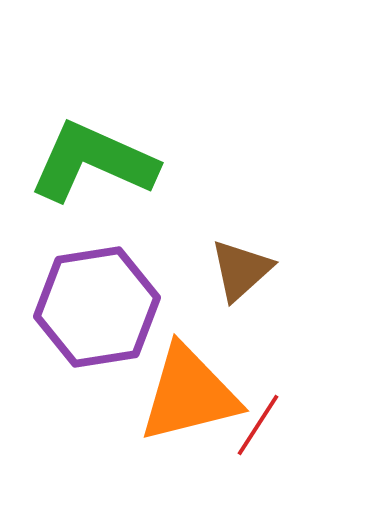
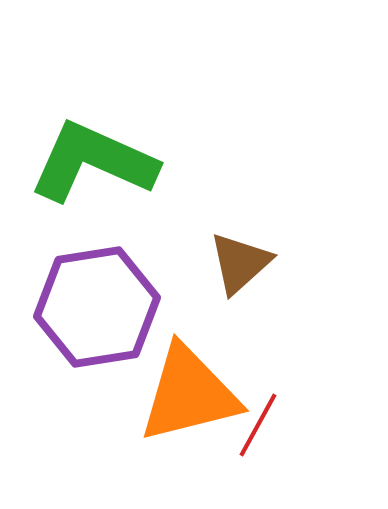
brown triangle: moved 1 px left, 7 px up
red line: rotated 4 degrees counterclockwise
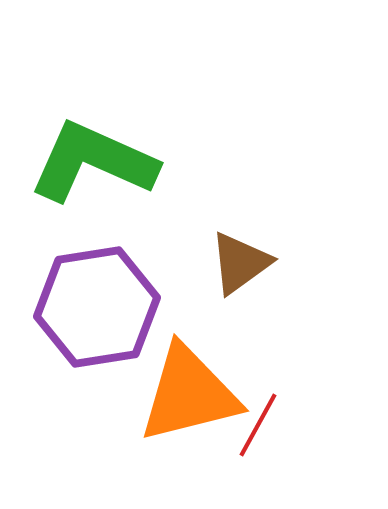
brown triangle: rotated 6 degrees clockwise
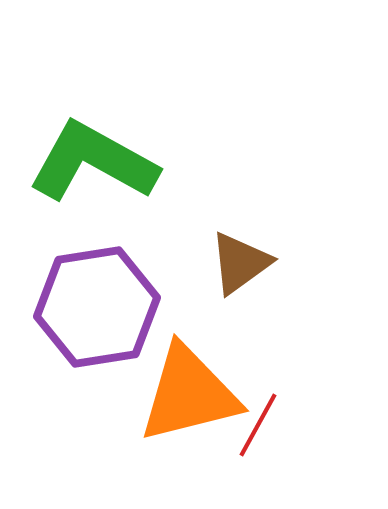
green L-shape: rotated 5 degrees clockwise
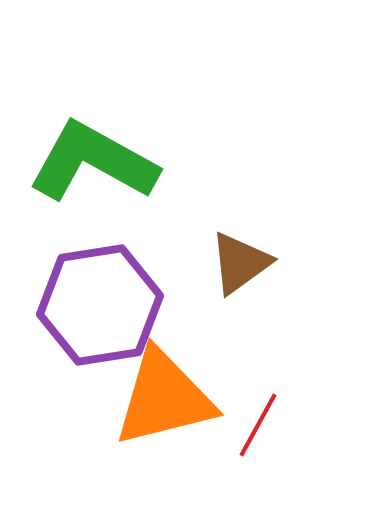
purple hexagon: moved 3 px right, 2 px up
orange triangle: moved 25 px left, 4 px down
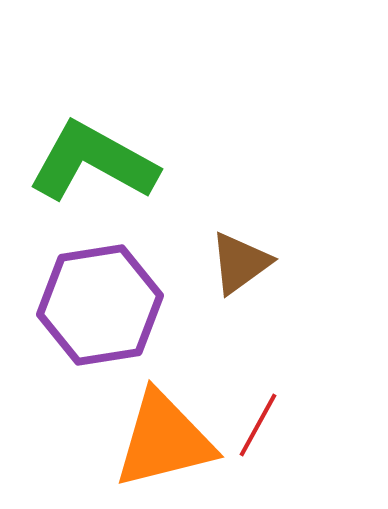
orange triangle: moved 42 px down
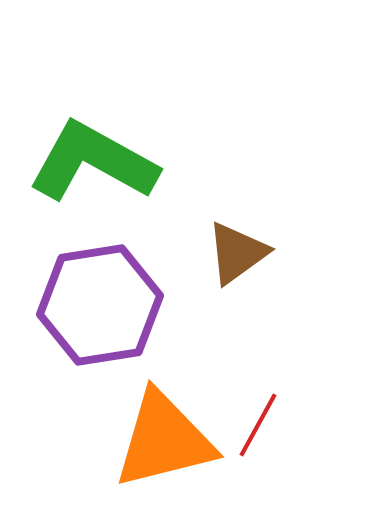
brown triangle: moved 3 px left, 10 px up
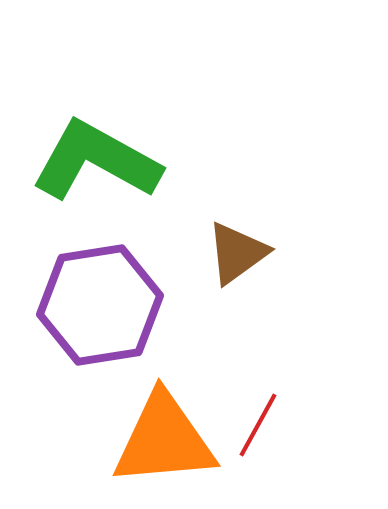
green L-shape: moved 3 px right, 1 px up
orange triangle: rotated 9 degrees clockwise
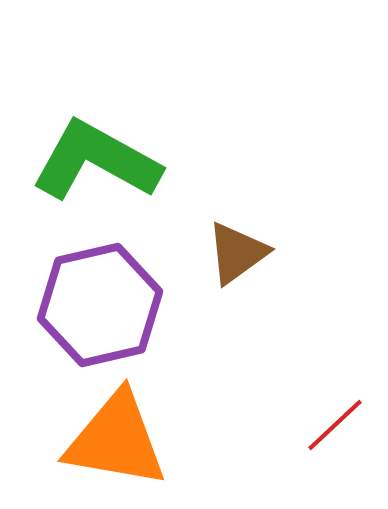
purple hexagon: rotated 4 degrees counterclockwise
red line: moved 77 px right; rotated 18 degrees clockwise
orange triangle: moved 48 px left; rotated 15 degrees clockwise
